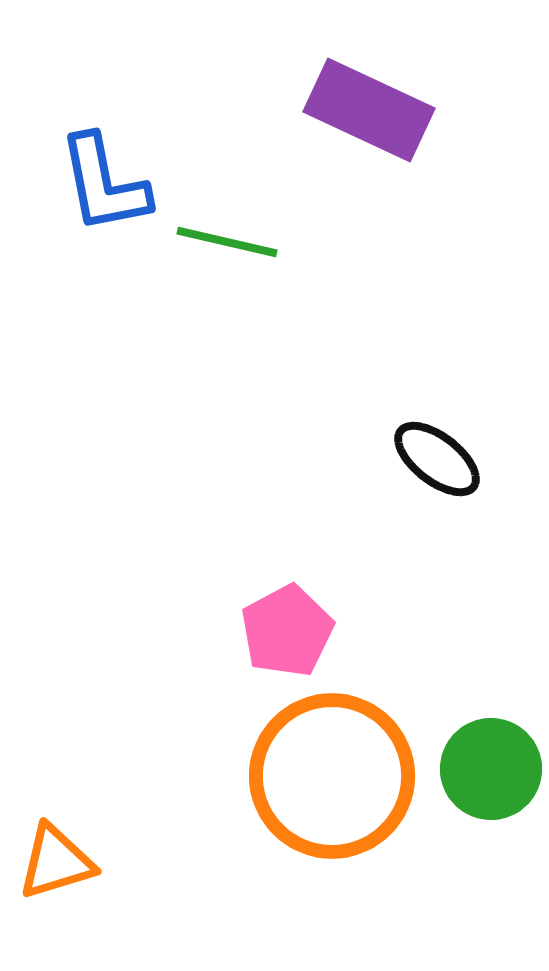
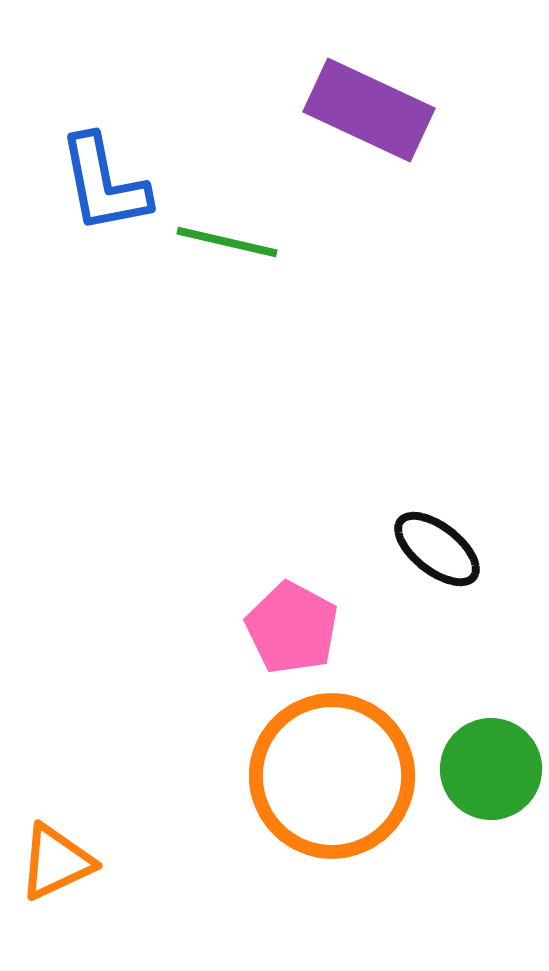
black ellipse: moved 90 px down
pink pentagon: moved 5 px right, 3 px up; rotated 16 degrees counterclockwise
orange triangle: rotated 8 degrees counterclockwise
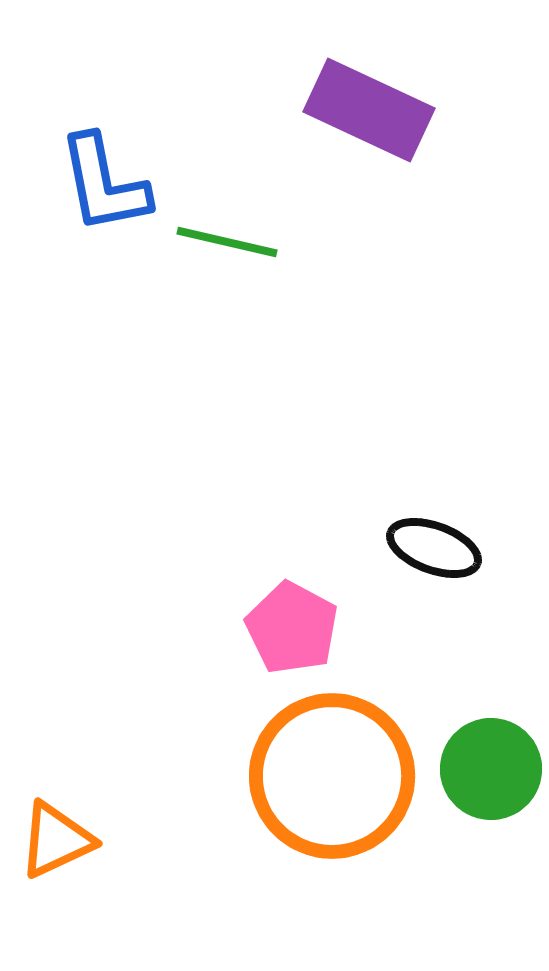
black ellipse: moved 3 px left, 1 px up; rotated 18 degrees counterclockwise
orange triangle: moved 22 px up
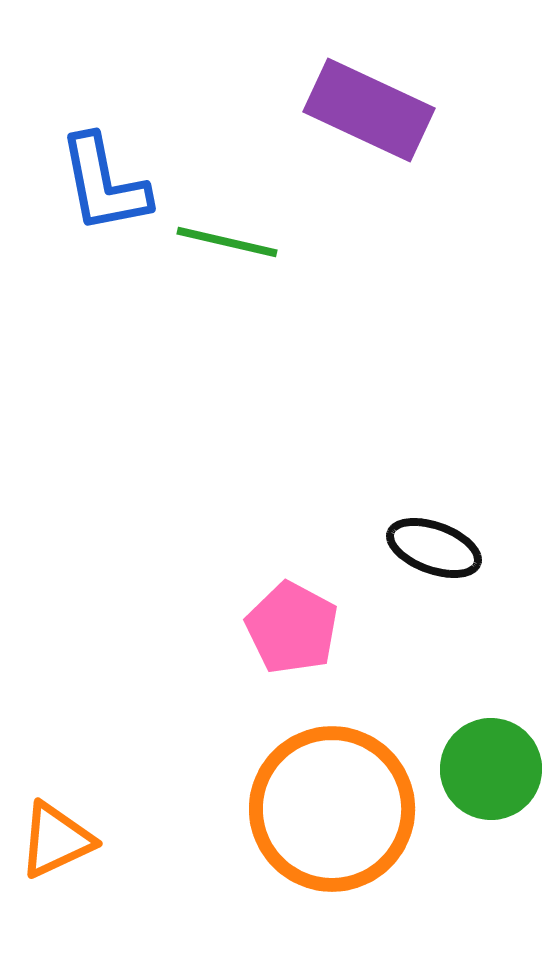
orange circle: moved 33 px down
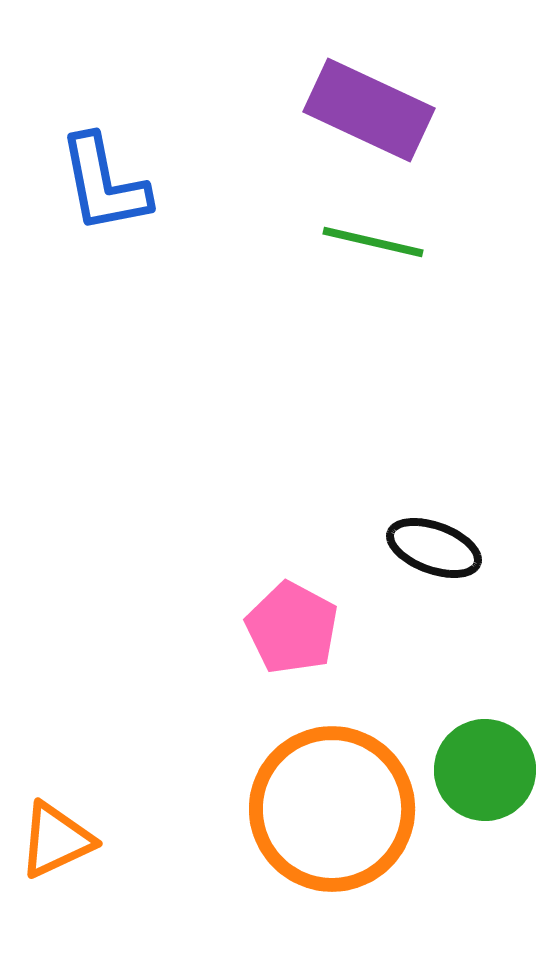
green line: moved 146 px right
green circle: moved 6 px left, 1 px down
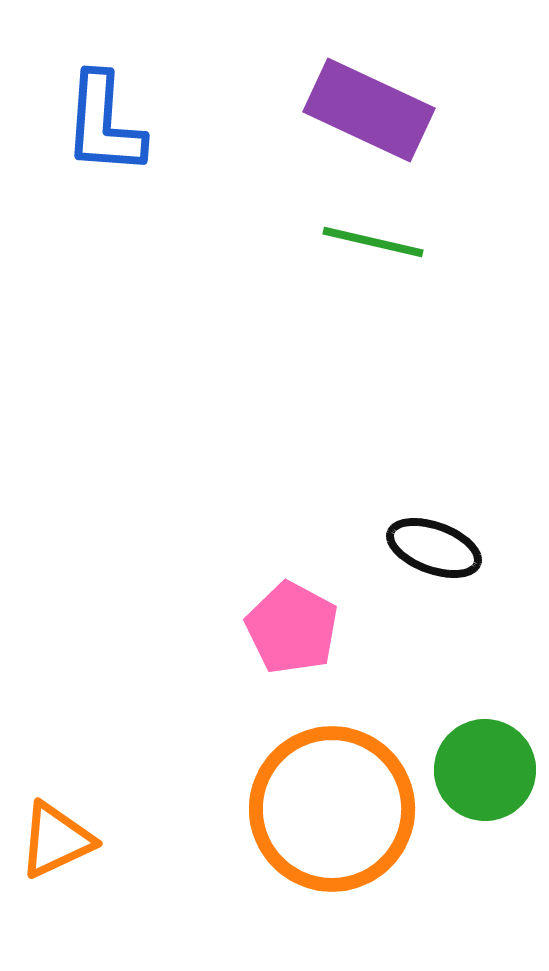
blue L-shape: moved 60 px up; rotated 15 degrees clockwise
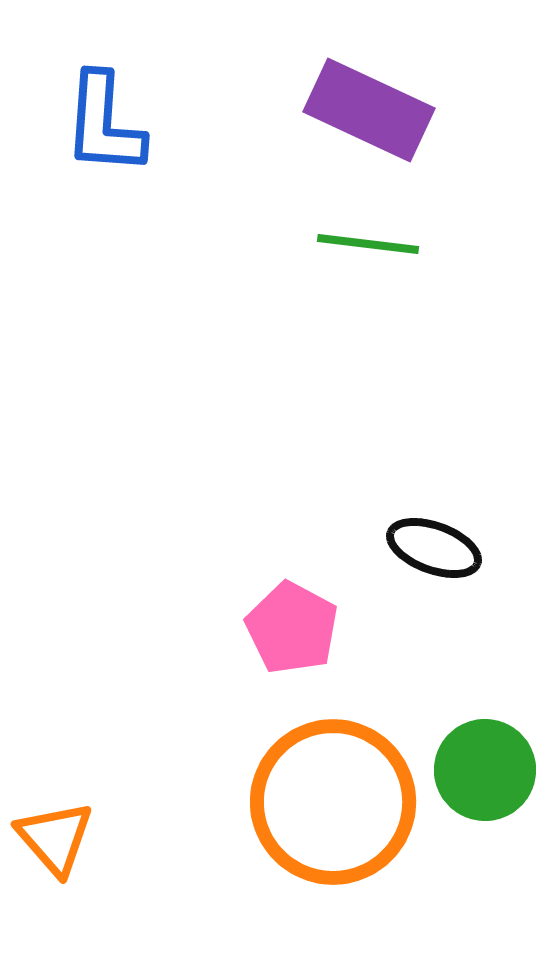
green line: moved 5 px left, 2 px down; rotated 6 degrees counterclockwise
orange circle: moved 1 px right, 7 px up
orange triangle: moved 1 px left, 2 px up; rotated 46 degrees counterclockwise
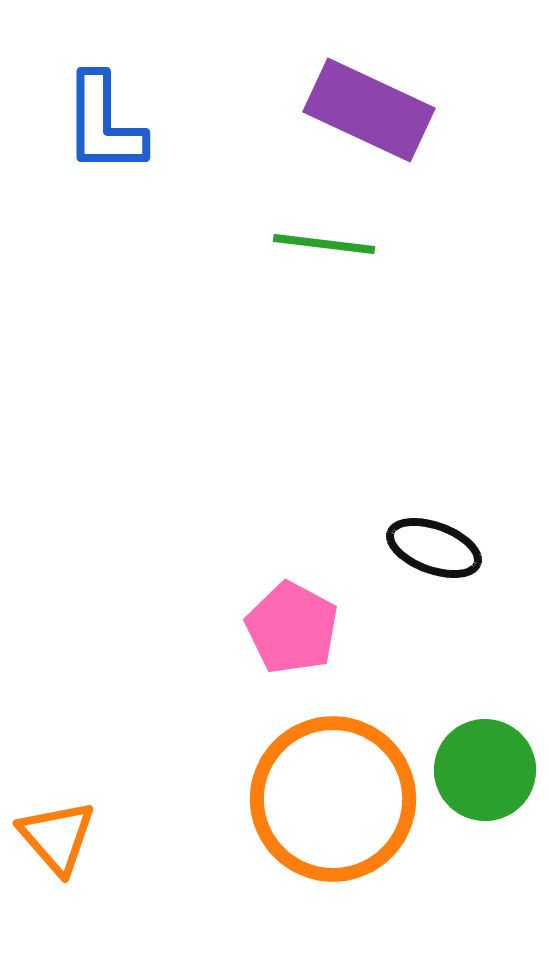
blue L-shape: rotated 4 degrees counterclockwise
green line: moved 44 px left
orange circle: moved 3 px up
orange triangle: moved 2 px right, 1 px up
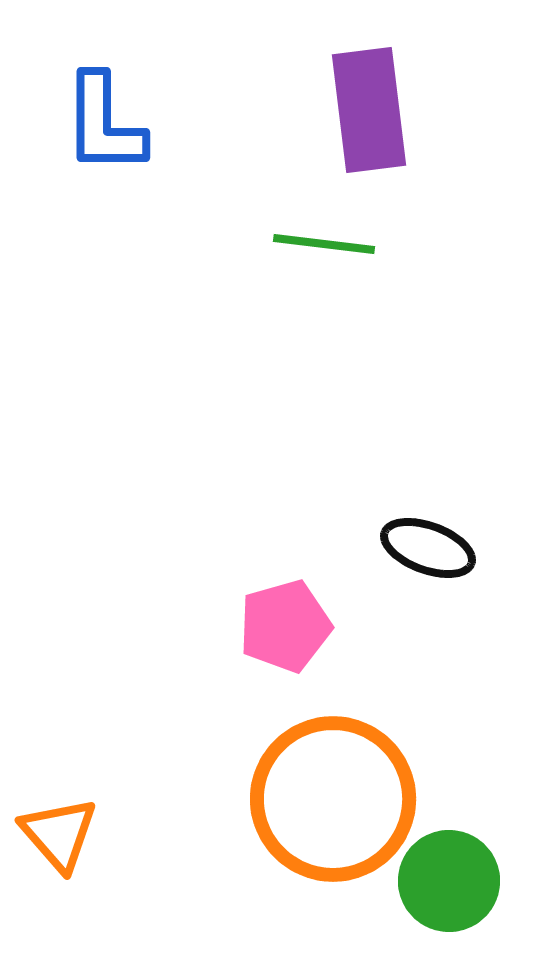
purple rectangle: rotated 58 degrees clockwise
black ellipse: moved 6 px left
pink pentagon: moved 7 px left, 2 px up; rotated 28 degrees clockwise
green circle: moved 36 px left, 111 px down
orange triangle: moved 2 px right, 3 px up
